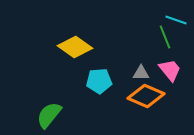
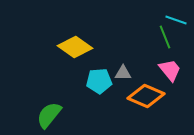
gray triangle: moved 18 px left
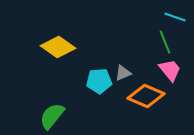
cyan line: moved 1 px left, 3 px up
green line: moved 5 px down
yellow diamond: moved 17 px left
gray triangle: rotated 24 degrees counterclockwise
green semicircle: moved 3 px right, 1 px down
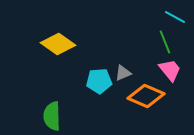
cyan line: rotated 10 degrees clockwise
yellow diamond: moved 3 px up
green semicircle: rotated 40 degrees counterclockwise
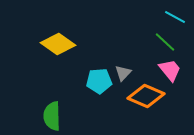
green line: rotated 25 degrees counterclockwise
gray triangle: rotated 24 degrees counterclockwise
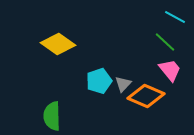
gray triangle: moved 11 px down
cyan pentagon: rotated 15 degrees counterclockwise
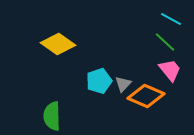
cyan line: moved 4 px left, 2 px down
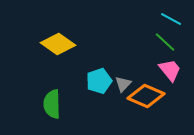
green semicircle: moved 12 px up
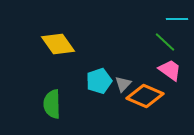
cyan line: moved 6 px right; rotated 30 degrees counterclockwise
yellow diamond: rotated 20 degrees clockwise
pink trapezoid: rotated 15 degrees counterclockwise
orange diamond: moved 1 px left
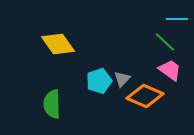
gray triangle: moved 1 px left, 5 px up
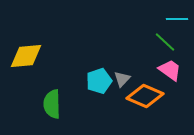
yellow diamond: moved 32 px left, 12 px down; rotated 60 degrees counterclockwise
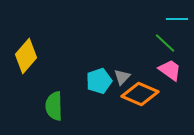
green line: moved 1 px down
yellow diamond: rotated 44 degrees counterclockwise
gray triangle: moved 2 px up
orange diamond: moved 5 px left, 2 px up
green semicircle: moved 2 px right, 2 px down
